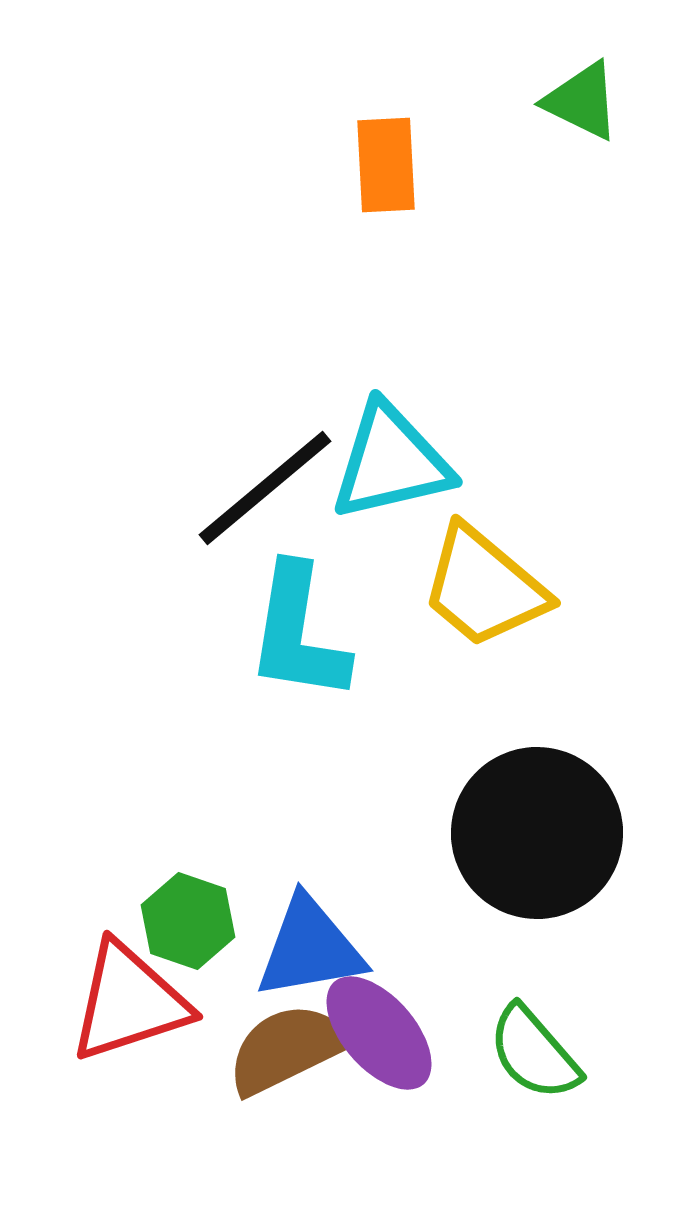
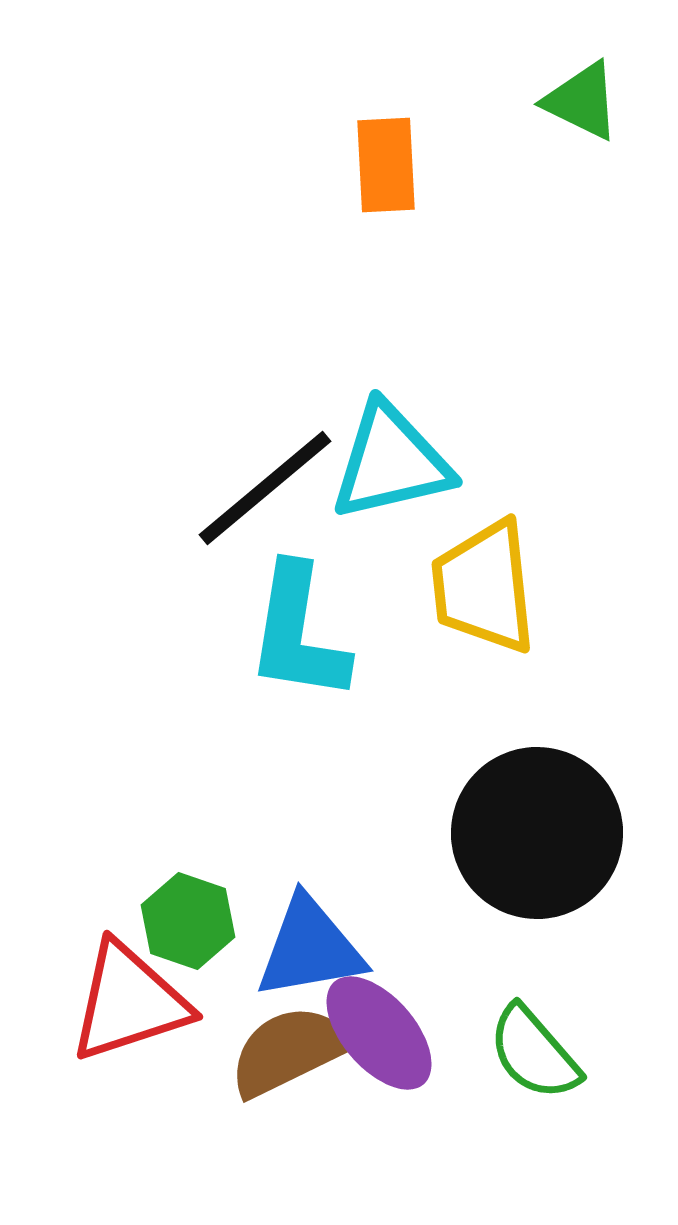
yellow trapezoid: rotated 44 degrees clockwise
brown semicircle: moved 2 px right, 2 px down
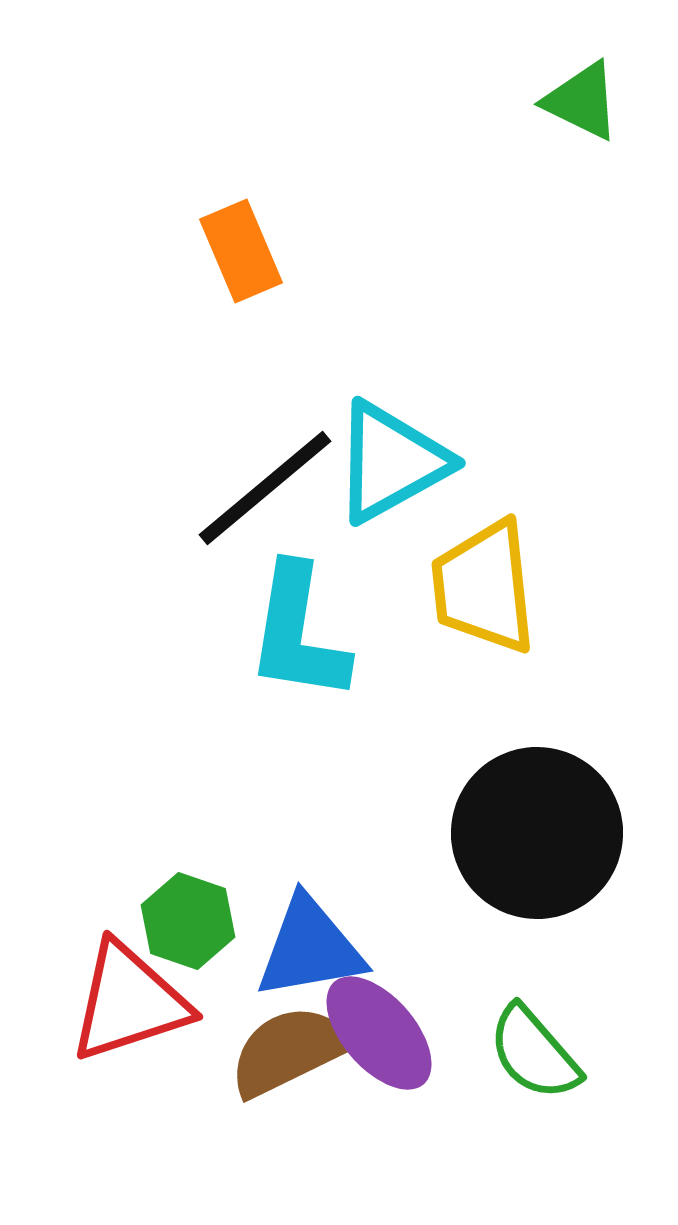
orange rectangle: moved 145 px left, 86 px down; rotated 20 degrees counterclockwise
cyan triangle: rotated 16 degrees counterclockwise
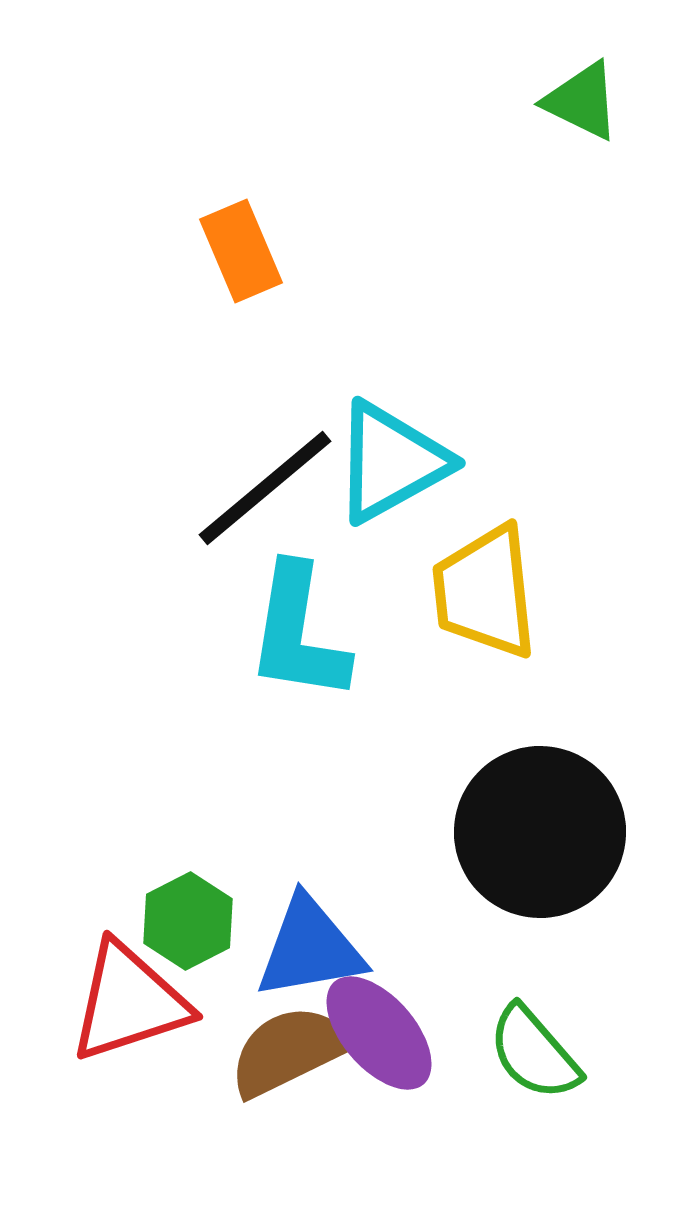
yellow trapezoid: moved 1 px right, 5 px down
black circle: moved 3 px right, 1 px up
green hexagon: rotated 14 degrees clockwise
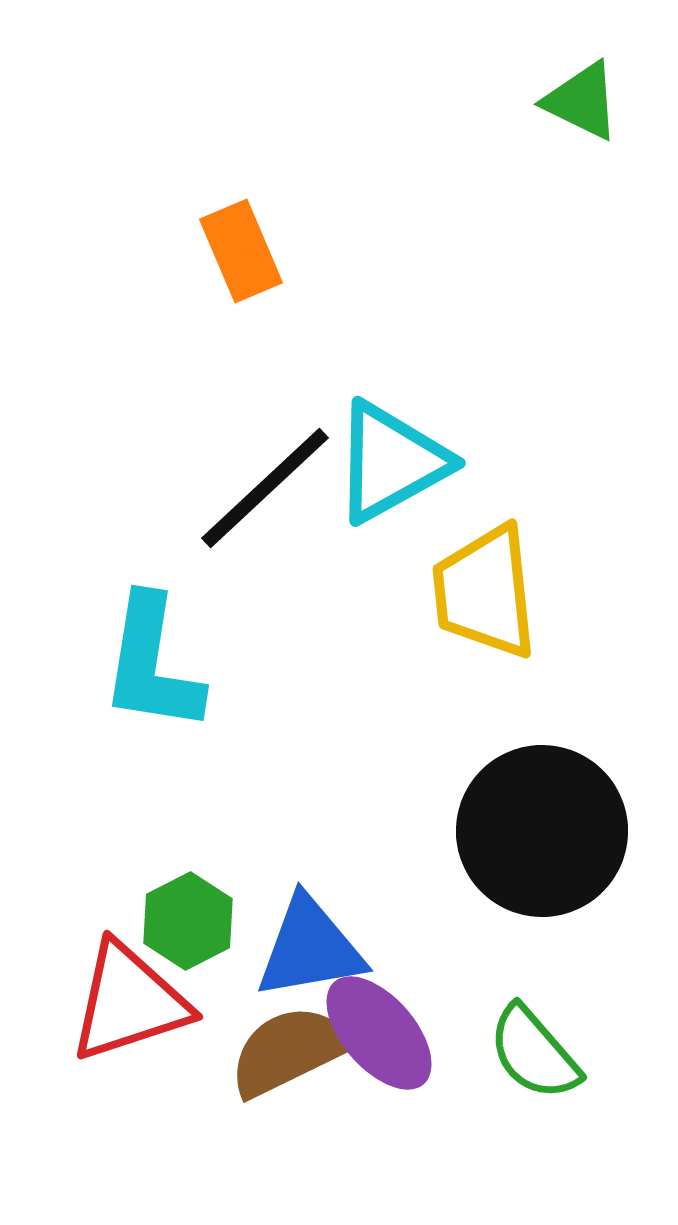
black line: rotated 3 degrees counterclockwise
cyan L-shape: moved 146 px left, 31 px down
black circle: moved 2 px right, 1 px up
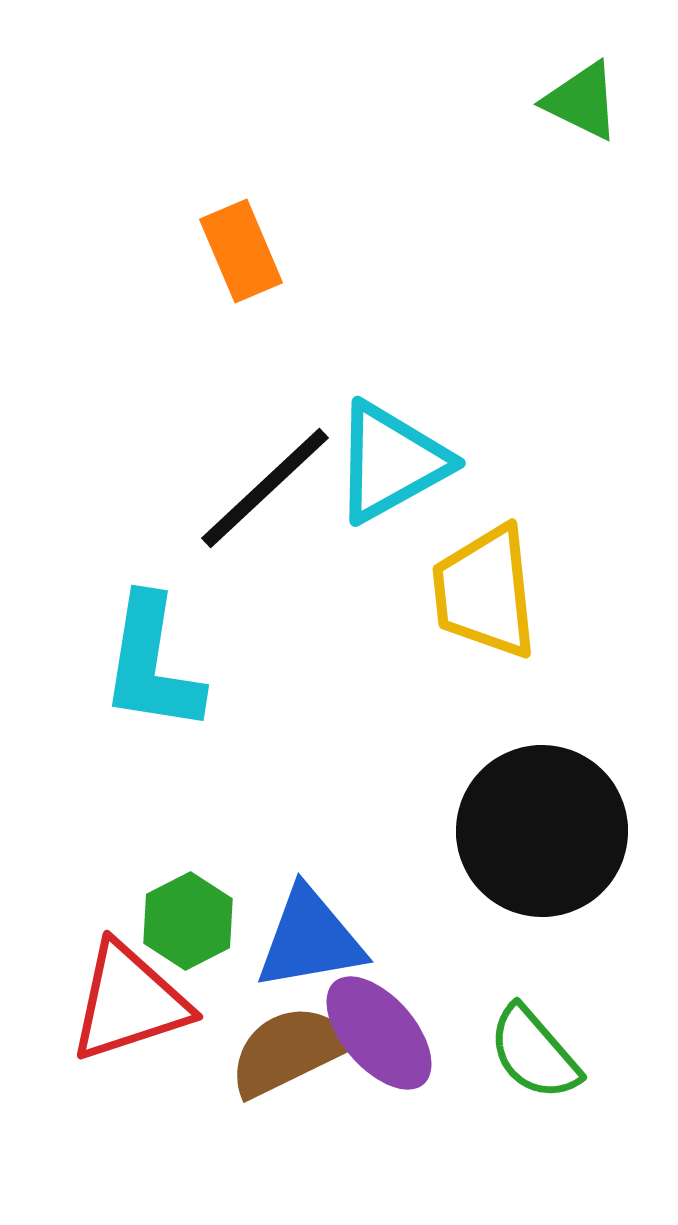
blue triangle: moved 9 px up
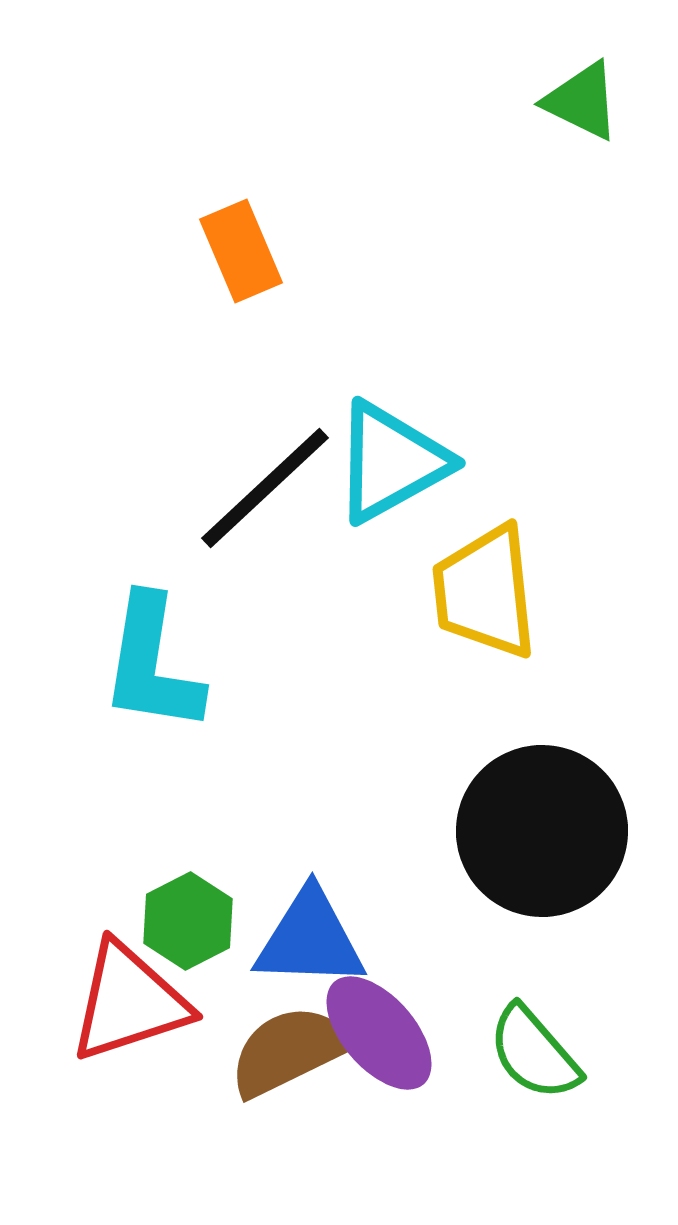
blue triangle: rotated 12 degrees clockwise
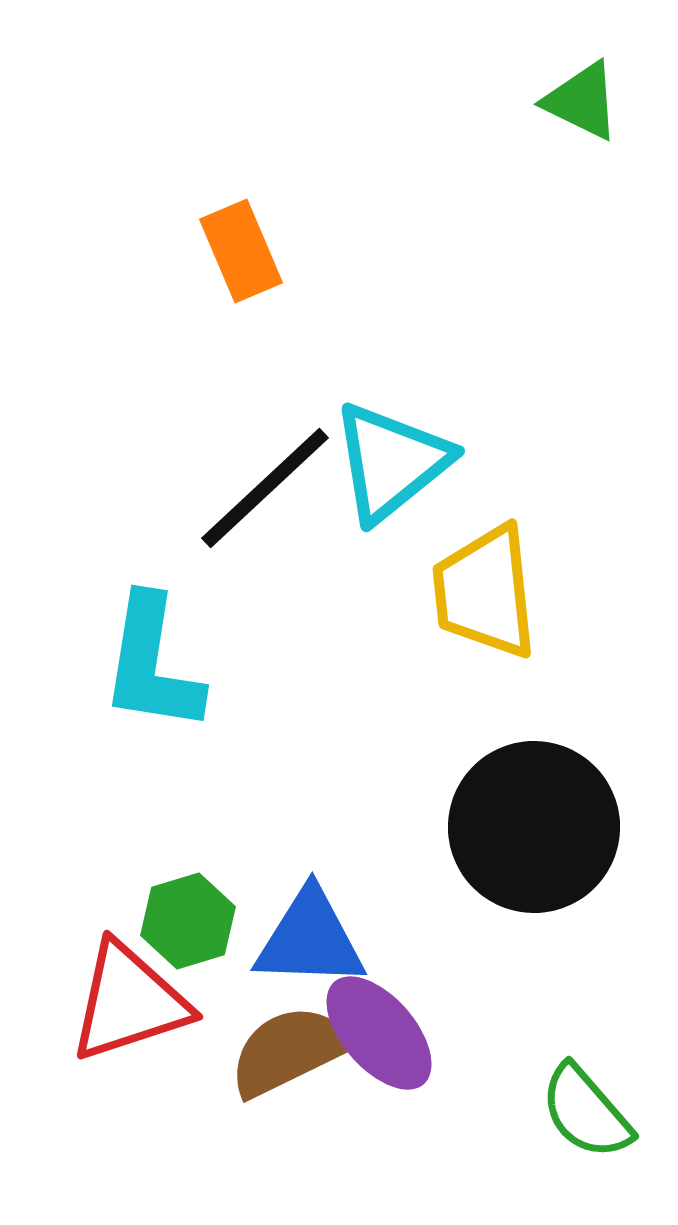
cyan triangle: rotated 10 degrees counterclockwise
black circle: moved 8 px left, 4 px up
green hexagon: rotated 10 degrees clockwise
green semicircle: moved 52 px right, 59 px down
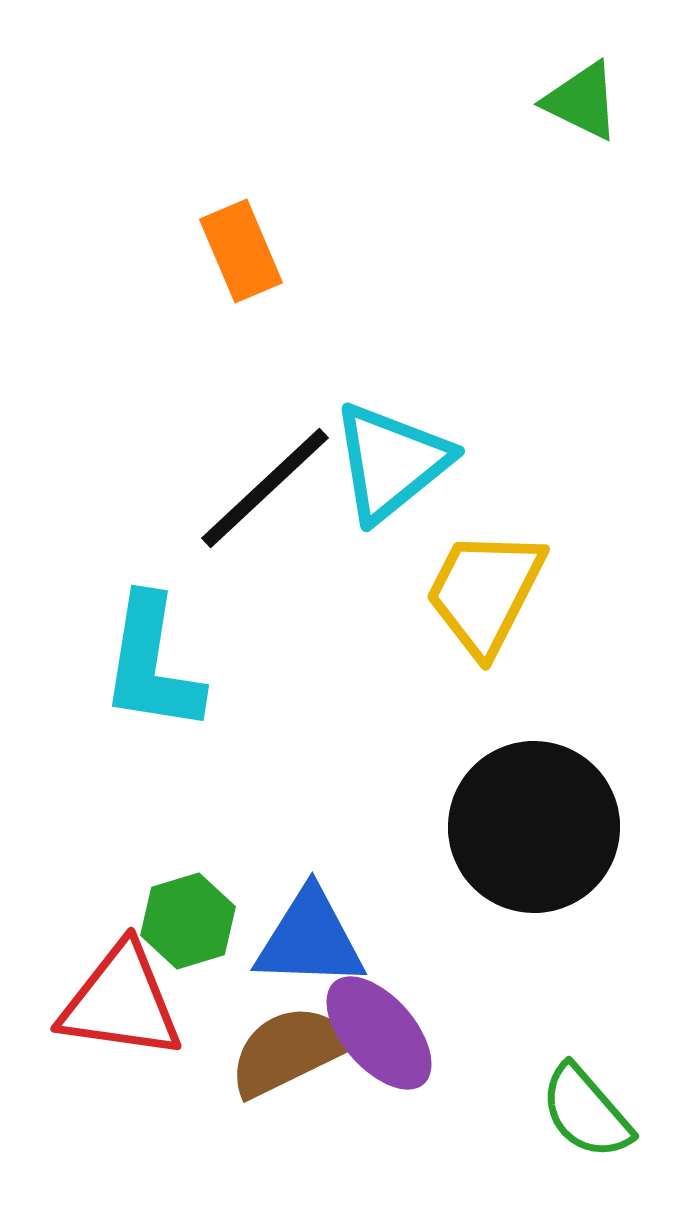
yellow trapezoid: rotated 33 degrees clockwise
red triangle: moved 8 px left; rotated 26 degrees clockwise
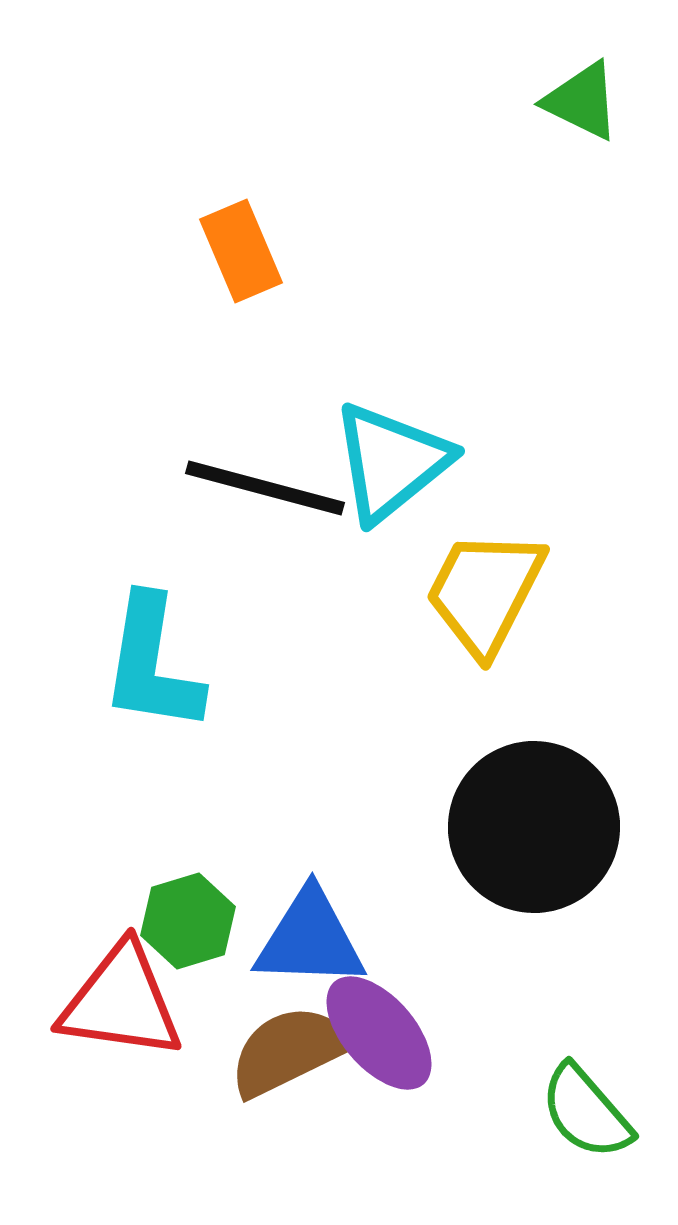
black line: rotated 58 degrees clockwise
